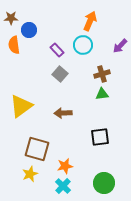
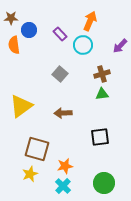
purple rectangle: moved 3 px right, 16 px up
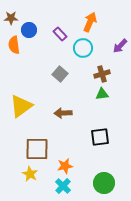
orange arrow: moved 1 px down
cyan circle: moved 3 px down
brown square: rotated 15 degrees counterclockwise
yellow star: rotated 21 degrees counterclockwise
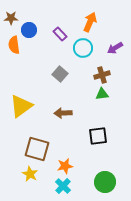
purple arrow: moved 5 px left, 2 px down; rotated 14 degrees clockwise
brown cross: moved 1 px down
black square: moved 2 px left, 1 px up
brown square: rotated 15 degrees clockwise
green circle: moved 1 px right, 1 px up
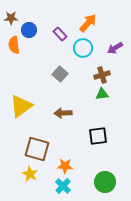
orange arrow: moved 2 px left, 1 px down; rotated 18 degrees clockwise
orange star: rotated 14 degrees clockwise
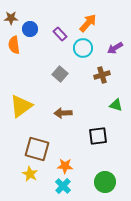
blue circle: moved 1 px right, 1 px up
green triangle: moved 14 px right, 11 px down; rotated 24 degrees clockwise
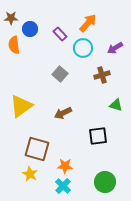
brown arrow: rotated 24 degrees counterclockwise
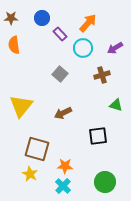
blue circle: moved 12 px right, 11 px up
yellow triangle: rotated 15 degrees counterclockwise
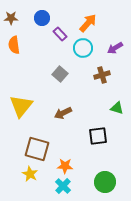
green triangle: moved 1 px right, 3 px down
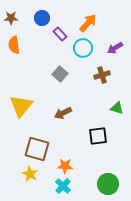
green circle: moved 3 px right, 2 px down
